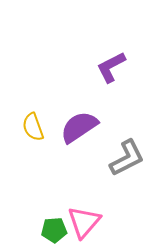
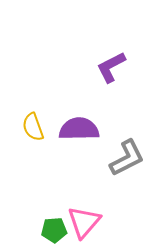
purple semicircle: moved 2 px down; rotated 33 degrees clockwise
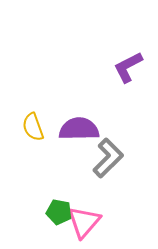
purple L-shape: moved 17 px right
gray L-shape: moved 19 px left; rotated 18 degrees counterclockwise
green pentagon: moved 5 px right, 18 px up; rotated 15 degrees clockwise
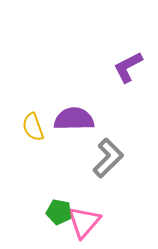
purple semicircle: moved 5 px left, 10 px up
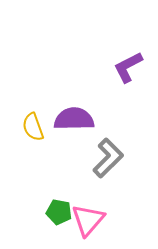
pink triangle: moved 4 px right, 2 px up
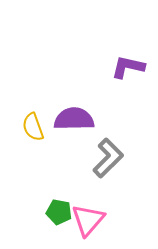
purple L-shape: rotated 40 degrees clockwise
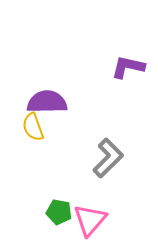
purple semicircle: moved 27 px left, 17 px up
pink triangle: moved 2 px right
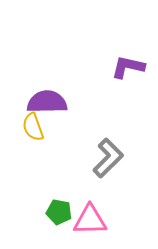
pink triangle: rotated 48 degrees clockwise
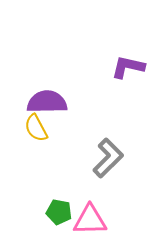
yellow semicircle: moved 3 px right, 1 px down; rotated 8 degrees counterclockwise
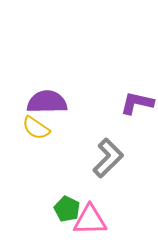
purple L-shape: moved 9 px right, 36 px down
yellow semicircle: rotated 28 degrees counterclockwise
green pentagon: moved 8 px right, 3 px up; rotated 15 degrees clockwise
